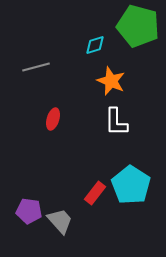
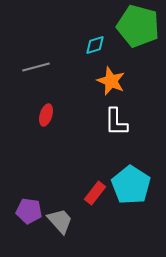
red ellipse: moved 7 px left, 4 px up
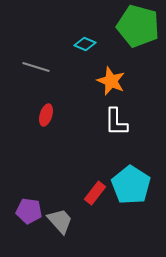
cyan diamond: moved 10 px left, 1 px up; rotated 40 degrees clockwise
gray line: rotated 32 degrees clockwise
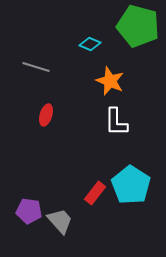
cyan diamond: moved 5 px right
orange star: moved 1 px left
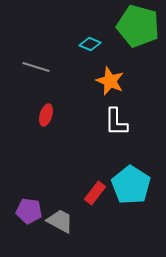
gray trapezoid: rotated 20 degrees counterclockwise
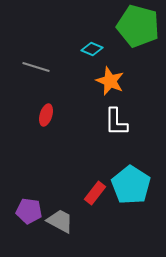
cyan diamond: moved 2 px right, 5 px down
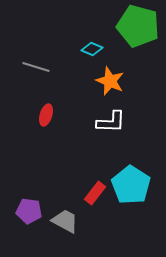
white L-shape: moved 5 px left; rotated 88 degrees counterclockwise
gray trapezoid: moved 5 px right
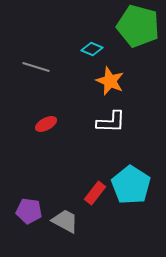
red ellipse: moved 9 px down; rotated 45 degrees clockwise
